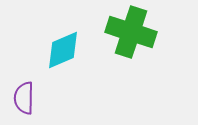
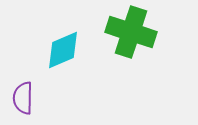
purple semicircle: moved 1 px left
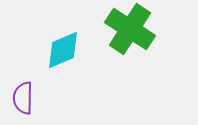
green cross: moved 1 px left, 3 px up; rotated 15 degrees clockwise
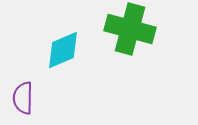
green cross: rotated 18 degrees counterclockwise
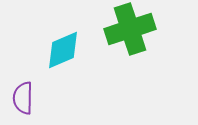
green cross: rotated 33 degrees counterclockwise
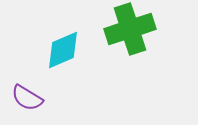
purple semicircle: moved 4 px right; rotated 60 degrees counterclockwise
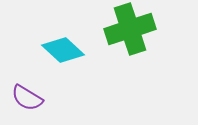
cyan diamond: rotated 66 degrees clockwise
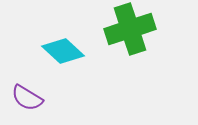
cyan diamond: moved 1 px down
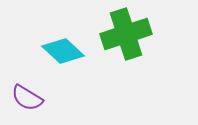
green cross: moved 4 px left, 5 px down
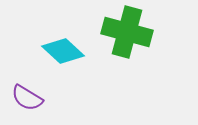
green cross: moved 1 px right, 2 px up; rotated 33 degrees clockwise
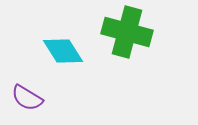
cyan diamond: rotated 15 degrees clockwise
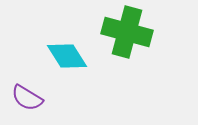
cyan diamond: moved 4 px right, 5 px down
